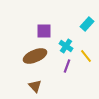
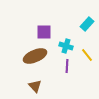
purple square: moved 1 px down
cyan cross: rotated 16 degrees counterclockwise
yellow line: moved 1 px right, 1 px up
purple line: rotated 16 degrees counterclockwise
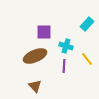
yellow line: moved 4 px down
purple line: moved 3 px left
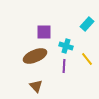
brown triangle: moved 1 px right
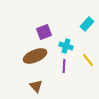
purple square: rotated 21 degrees counterclockwise
yellow line: moved 1 px right, 1 px down
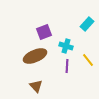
purple line: moved 3 px right
